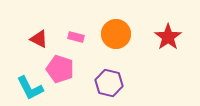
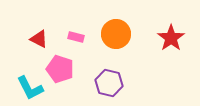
red star: moved 3 px right, 1 px down
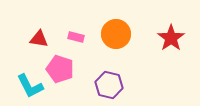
red triangle: rotated 18 degrees counterclockwise
purple hexagon: moved 2 px down
cyan L-shape: moved 2 px up
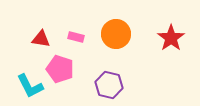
red triangle: moved 2 px right
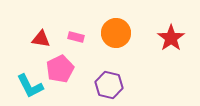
orange circle: moved 1 px up
pink pentagon: rotated 28 degrees clockwise
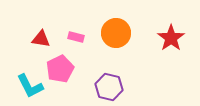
purple hexagon: moved 2 px down
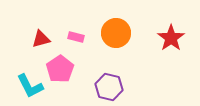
red triangle: rotated 24 degrees counterclockwise
pink pentagon: rotated 8 degrees counterclockwise
